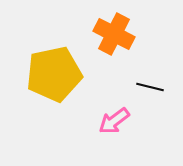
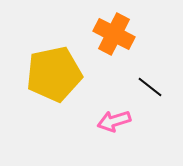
black line: rotated 24 degrees clockwise
pink arrow: rotated 20 degrees clockwise
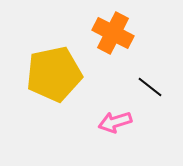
orange cross: moved 1 px left, 1 px up
pink arrow: moved 1 px right, 1 px down
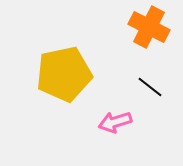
orange cross: moved 36 px right, 6 px up
yellow pentagon: moved 10 px right
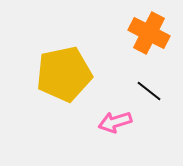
orange cross: moved 6 px down
black line: moved 1 px left, 4 px down
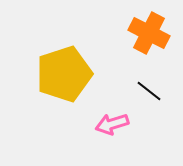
yellow pentagon: rotated 6 degrees counterclockwise
pink arrow: moved 3 px left, 2 px down
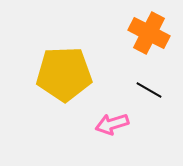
yellow pentagon: rotated 16 degrees clockwise
black line: moved 1 px up; rotated 8 degrees counterclockwise
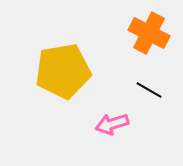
yellow pentagon: moved 1 px left, 3 px up; rotated 8 degrees counterclockwise
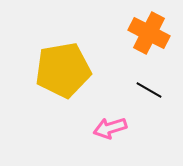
yellow pentagon: moved 1 px up
pink arrow: moved 2 px left, 4 px down
